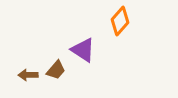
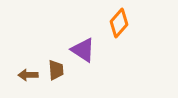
orange diamond: moved 1 px left, 2 px down
brown trapezoid: rotated 45 degrees counterclockwise
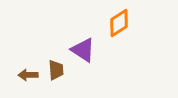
orange diamond: rotated 16 degrees clockwise
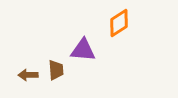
purple triangle: rotated 28 degrees counterclockwise
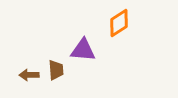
brown arrow: moved 1 px right
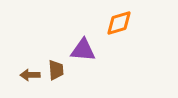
orange diamond: rotated 16 degrees clockwise
brown arrow: moved 1 px right
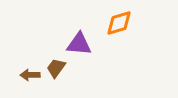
purple triangle: moved 4 px left, 6 px up
brown trapezoid: moved 2 px up; rotated 140 degrees counterclockwise
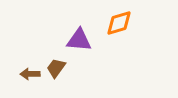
purple triangle: moved 4 px up
brown arrow: moved 1 px up
